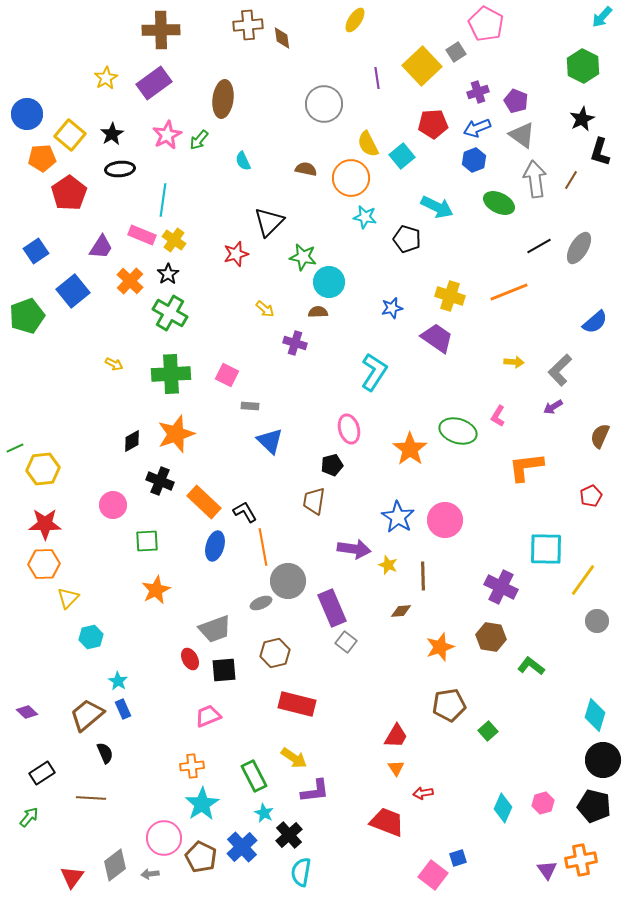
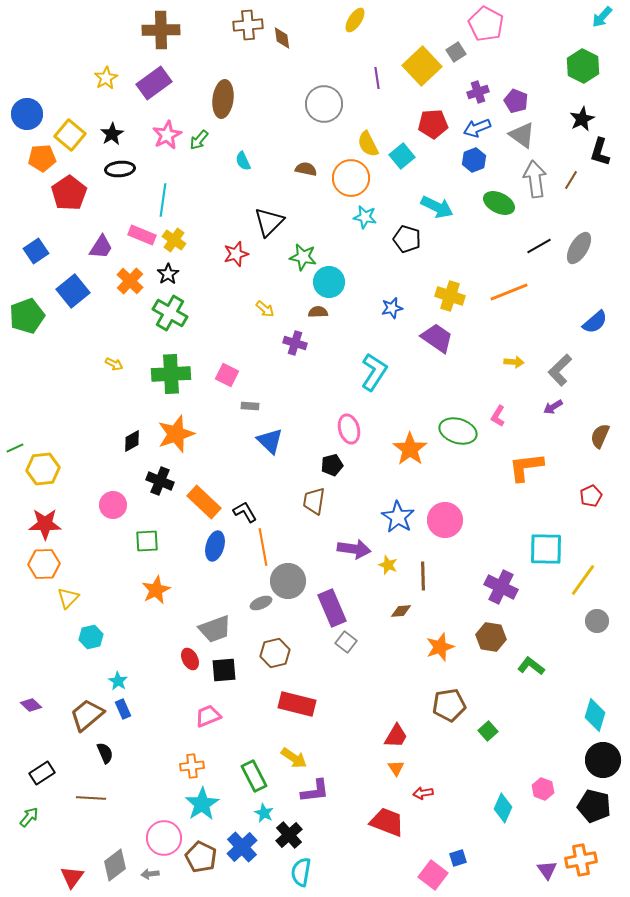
purple diamond at (27, 712): moved 4 px right, 7 px up
pink hexagon at (543, 803): moved 14 px up; rotated 25 degrees counterclockwise
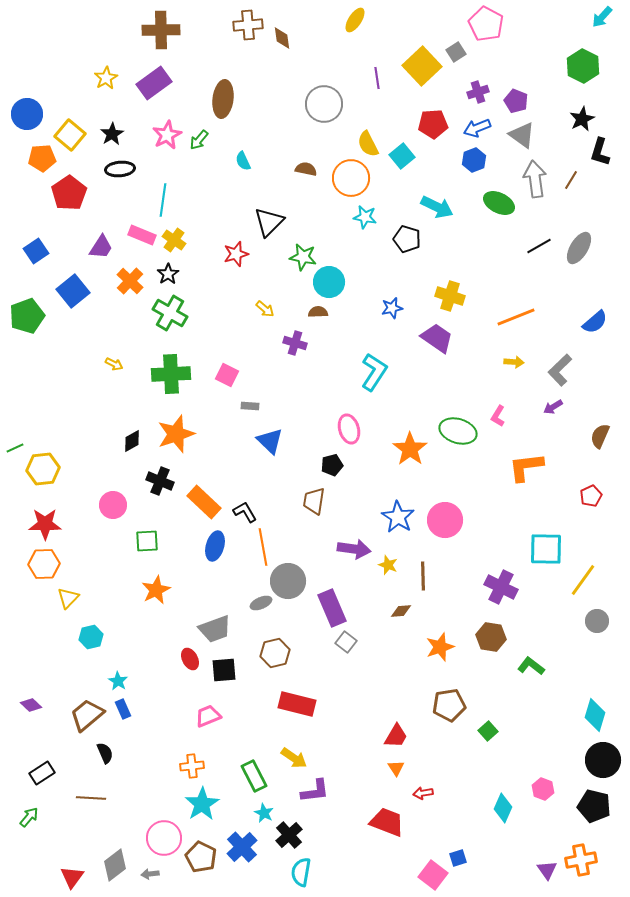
orange line at (509, 292): moved 7 px right, 25 px down
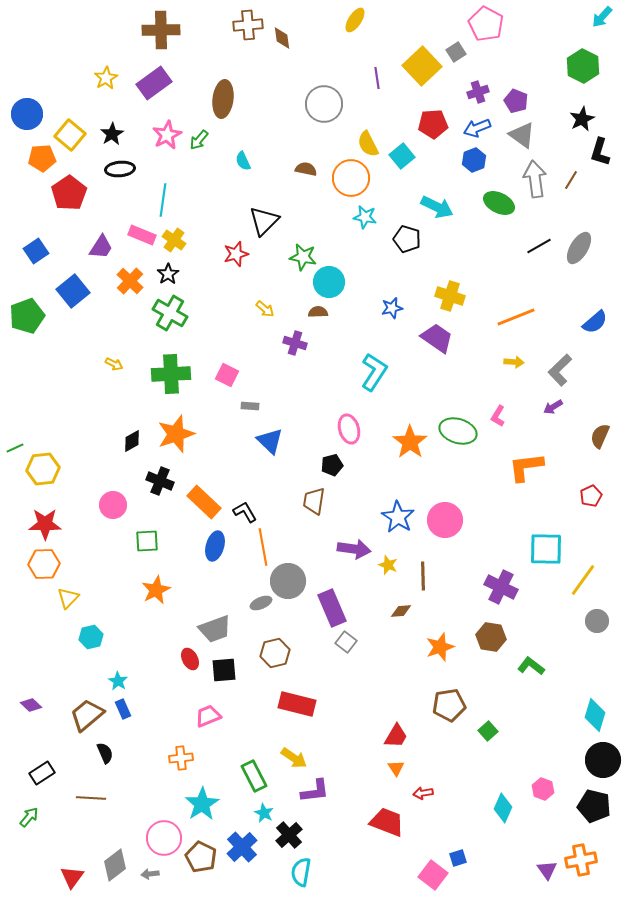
black triangle at (269, 222): moved 5 px left, 1 px up
orange star at (410, 449): moved 7 px up
orange cross at (192, 766): moved 11 px left, 8 px up
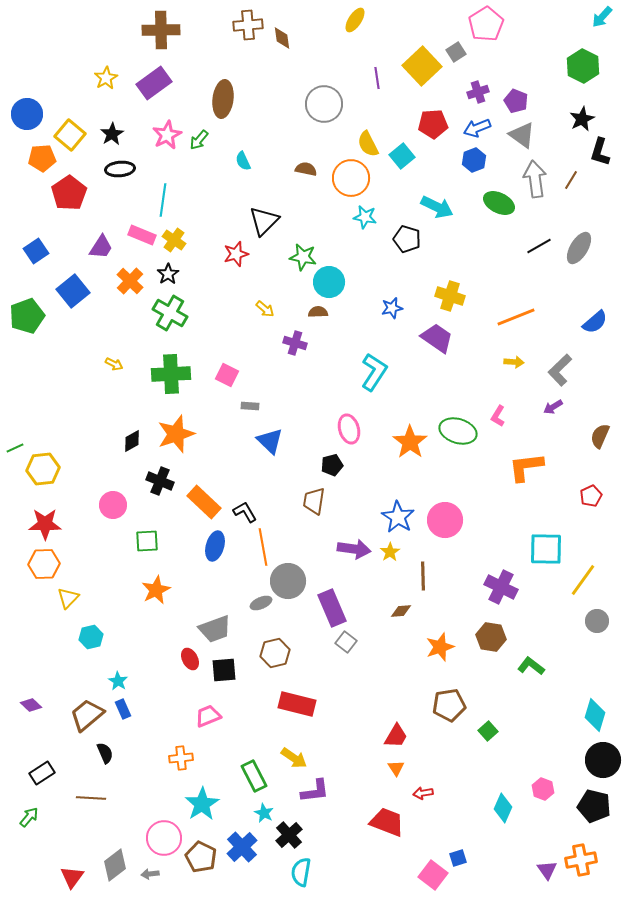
pink pentagon at (486, 24): rotated 12 degrees clockwise
yellow star at (388, 565): moved 2 px right, 13 px up; rotated 18 degrees clockwise
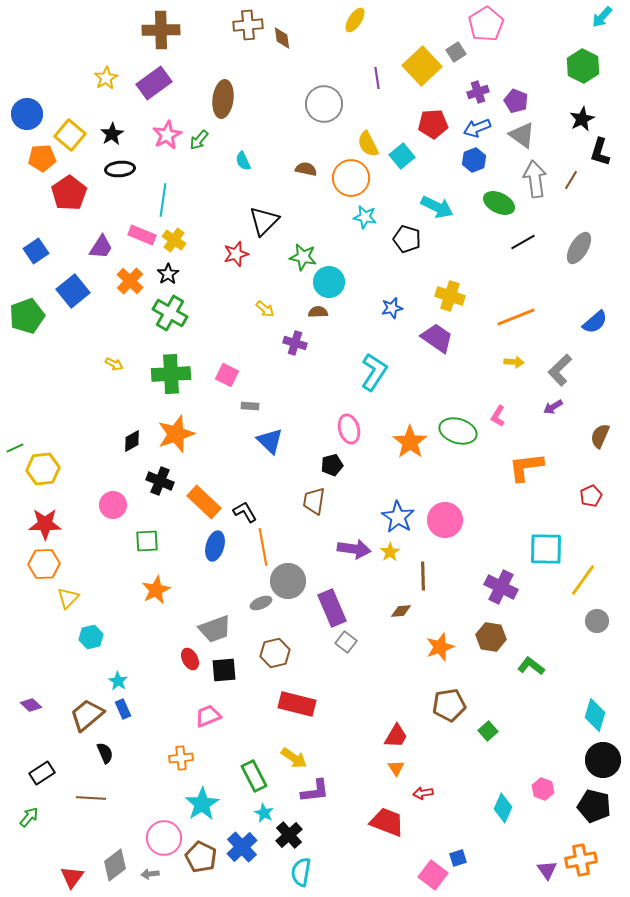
black line at (539, 246): moved 16 px left, 4 px up
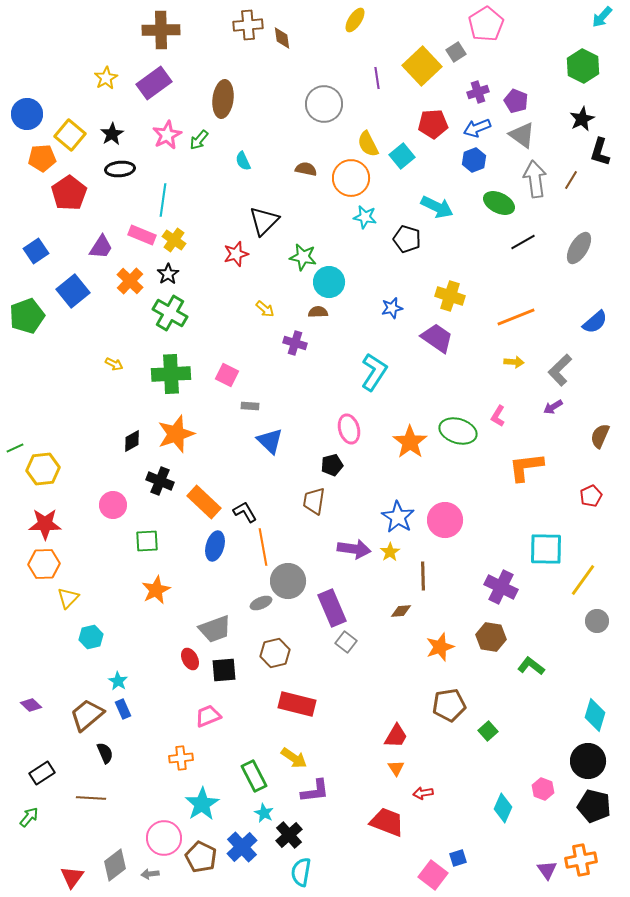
black circle at (603, 760): moved 15 px left, 1 px down
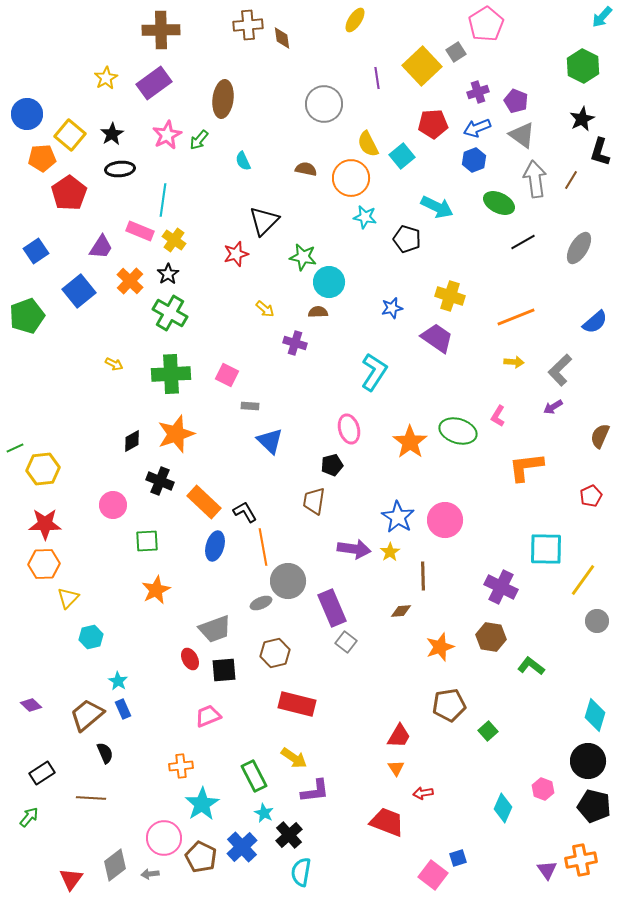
pink rectangle at (142, 235): moved 2 px left, 4 px up
blue square at (73, 291): moved 6 px right
red trapezoid at (396, 736): moved 3 px right
orange cross at (181, 758): moved 8 px down
red triangle at (72, 877): moved 1 px left, 2 px down
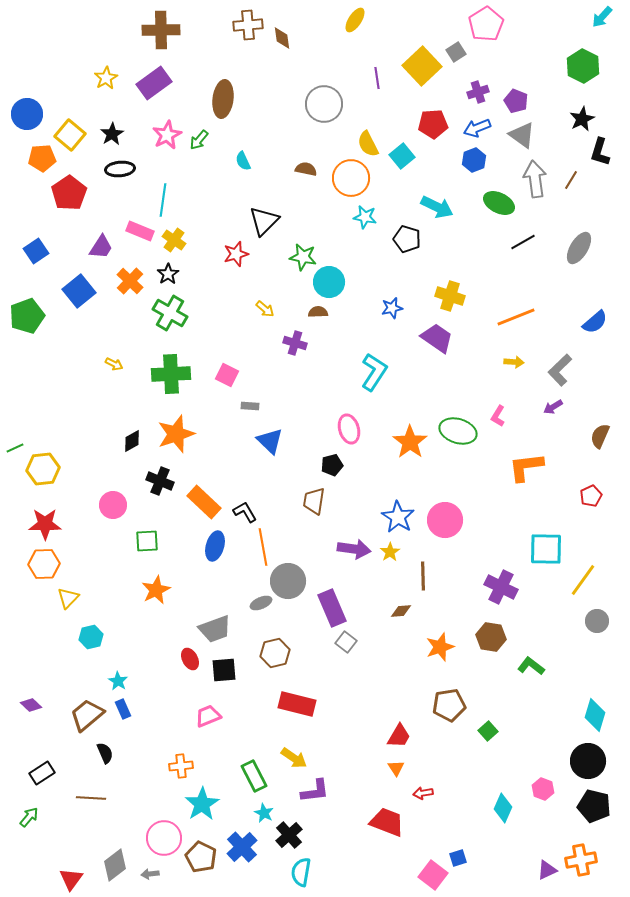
purple triangle at (547, 870): rotated 40 degrees clockwise
